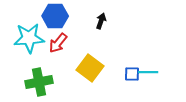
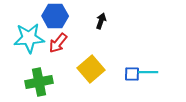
yellow square: moved 1 px right, 1 px down; rotated 12 degrees clockwise
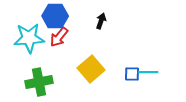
red arrow: moved 1 px right, 6 px up
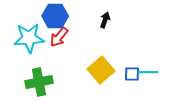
black arrow: moved 4 px right, 1 px up
yellow square: moved 10 px right, 1 px down
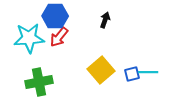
blue square: rotated 14 degrees counterclockwise
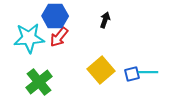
green cross: rotated 28 degrees counterclockwise
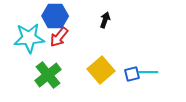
green cross: moved 9 px right, 7 px up
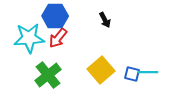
black arrow: rotated 133 degrees clockwise
red arrow: moved 1 px left, 1 px down
blue square: rotated 28 degrees clockwise
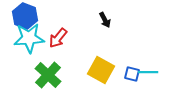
blue hexagon: moved 30 px left; rotated 20 degrees clockwise
yellow square: rotated 20 degrees counterclockwise
green cross: rotated 8 degrees counterclockwise
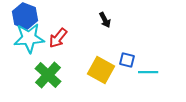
blue square: moved 5 px left, 14 px up
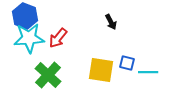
black arrow: moved 6 px right, 2 px down
blue square: moved 3 px down
yellow square: rotated 20 degrees counterclockwise
